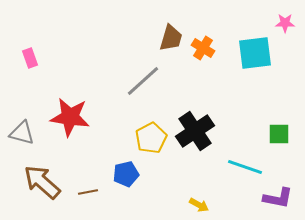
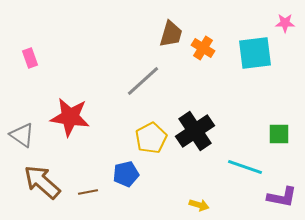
brown trapezoid: moved 4 px up
gray triangle: moved 2 px down; rotated 20 degrees clockwise
purple L-shape: moved 4 px right, 1 px up
yellow arrow: rotated 12 degrees counterclockwise
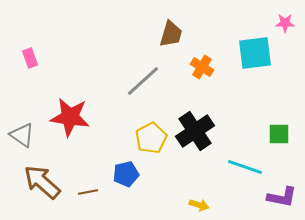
orange cross: moved 1 px left, 19 px down
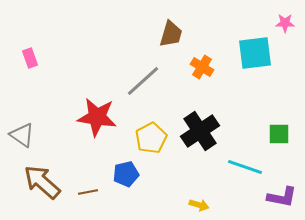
red star: moved 27 px right
black cross: moved 5 px right
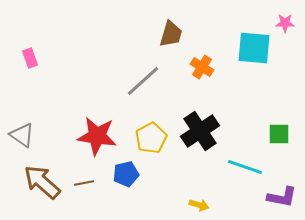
cyan square: moved 1 px left, 5 px up; rotated 12 degrees clockwise
red star: moved 19 px down
brown line: moved 4 px left, 9 px up
